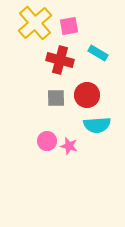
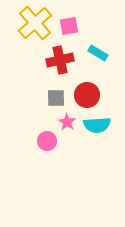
red cross: rotated 28 degrees counterclockwise
pink star: moved 2 px left, 24 px up; rotated 18 degrees clockwise
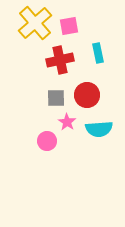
cyan rectangle: rotated 48 degrees clockwise
cyan semicircle: moved 2 px right, 4 px down
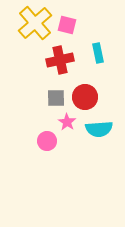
pink square: moved 2 px left, 1 px up; rotated 24 degrees clockwise
red circle: moved 2 px left, 2 px down
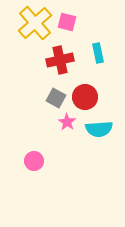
pink square: moved 3 px up
gray square: rotated 30 degrees clockwise
pink circle: moved 13 px left, 20 px down
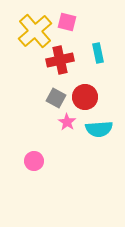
yellow cross: moved 8 px down
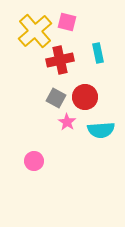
cyan semicircle: moved 2 px right, 1 px down
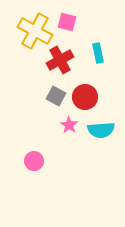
yellow cross: rotated 20 degrees counterclockwise
red cross: rotated 16 degrees counterclockwise
gray square: moved 2 px up
pink star: moved 2 px right, 3 px down
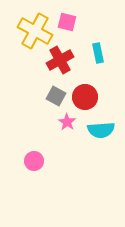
pink star: moved 2 px left, 3 px up
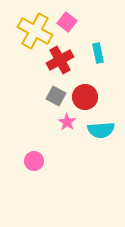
pink square: rotated 24 degrees clockwise
